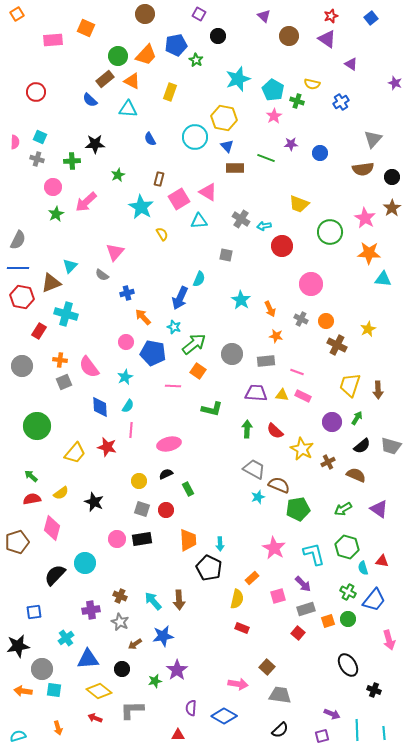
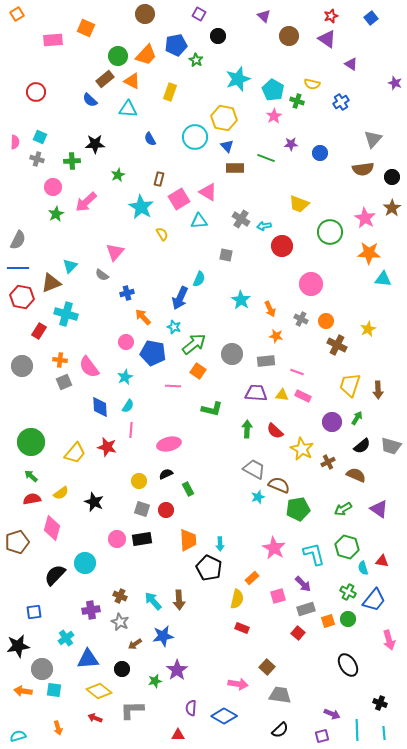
green circle at (37, 426): moved 6 px left, 16 px down
black cross at (374, 690): moved 6 px right, 13 px down
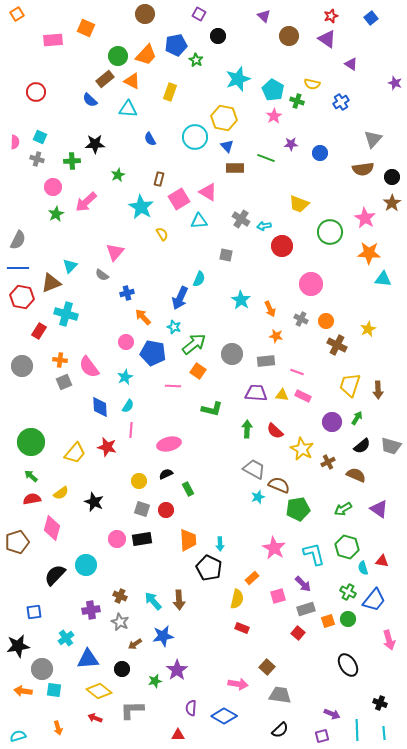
brown star at (392, 208): moved 5 px up
cyan circle at (85, 563): moved 1 px right, 2 px down
